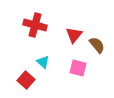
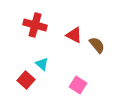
red triangle: rotated 42 degrees counterclockwise
cyan triangle: moved 1 px left, 2 px down
pink square: moved 17 px down; rotated 18 degrees clockwise
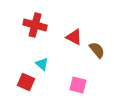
red triangle: moved 2 px down
brown semicircle: moved 5 px down
red square: moved 2 px down; rotated 18 degrees counterclockwise
pink square: rotated 18 degrees counterclockwise
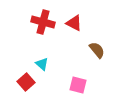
red cross: moved 8 px right, 3 px up
red triangle: moved 14 px up
red square: rotated 24 degrees clockwise
